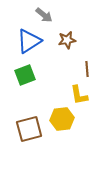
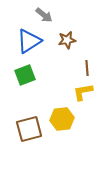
brown line: moved 1 px up
yellow L-shape: moved 4 px right, 3 px up; rotated 90 degrees clockwise
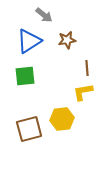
green square: moved 1 px down; rotated 15 degrees clockwise
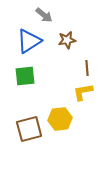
yellow hexagon: moved 2 px left
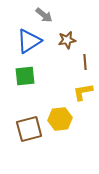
brown line: moved 2 px left, 6 px up
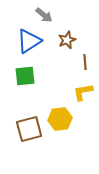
brown star: rotated 12 degrees counterclockwise
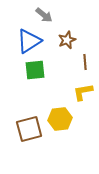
green square: moved 10 px right, 6 px up
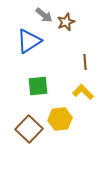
brown star: moved 1 px left, 18 px up
green square: moved 3 px right, 16 px down
yellow L-shape: rotated 55 degrees clockwise
brown square: rotated 32 degrees counterclockwise
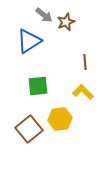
brown square: rotated 8 degrees clockwise
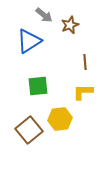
brown star: moved 4 px right, 3 px down
yellow L-shape: rotated 45 degrees counterclockwise
brown square: moved 1 px down
